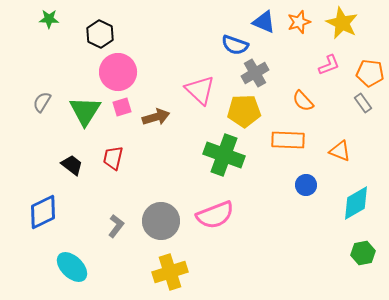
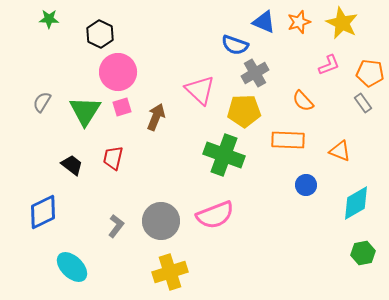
brown arrow: rotated 52 degrees counterclockwise
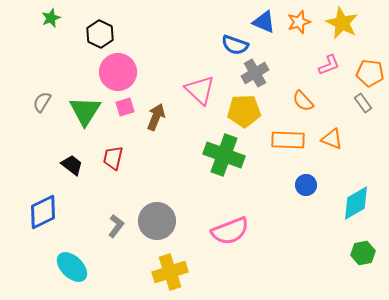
green star: moved 2 px right, 1 px up; rotated 24 degrees counterclockwise
pink square: moved 3 px right
orange triangle: moved 8 px left, 12 px up
pink semicircle: moved 15 px right, 16 px down
gray circle: moved 4 px left
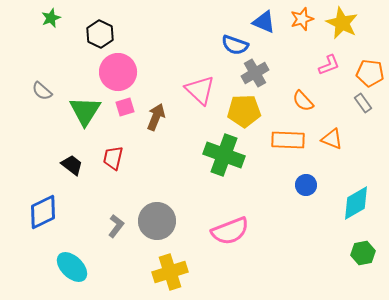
orange star: moved 3 px right, 3 px up
gray semicircle: moved 11 px up; rotated 80 degrees counterclockwise
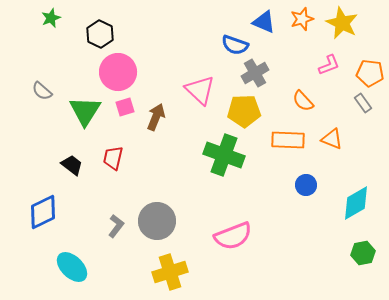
pink semicircle: moved 3 px right, 5 px down
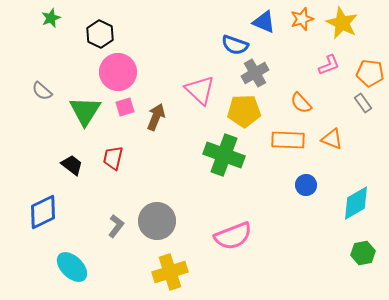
orange semicircle: moved 2 px left, 2 px down
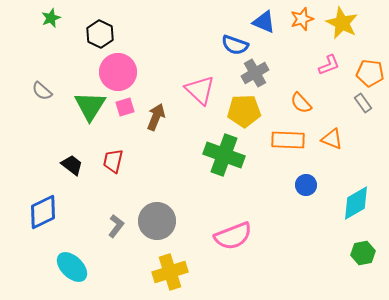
green triangle: moved 5 px right, 5 px up
red trapezoid: moved 3 px down
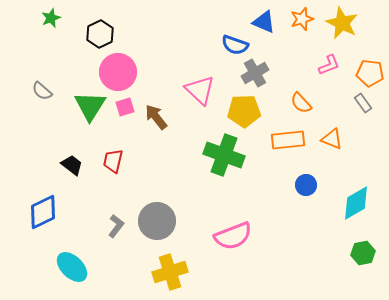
black hexagon: rotated 8 degrees clockwise
brown arrow: rotated 60 degrees counterclockwise
orange rectangle: rotated 8 degrees counterclockwise
